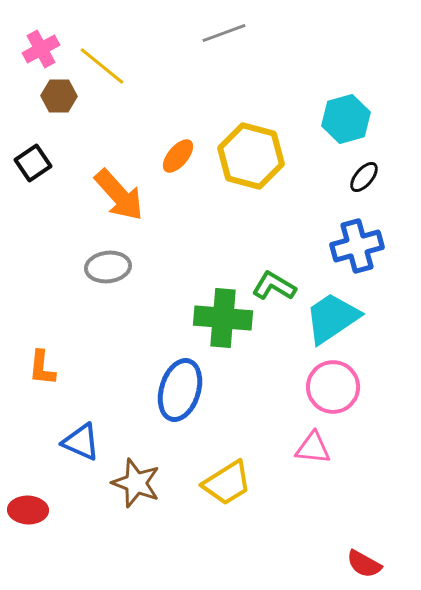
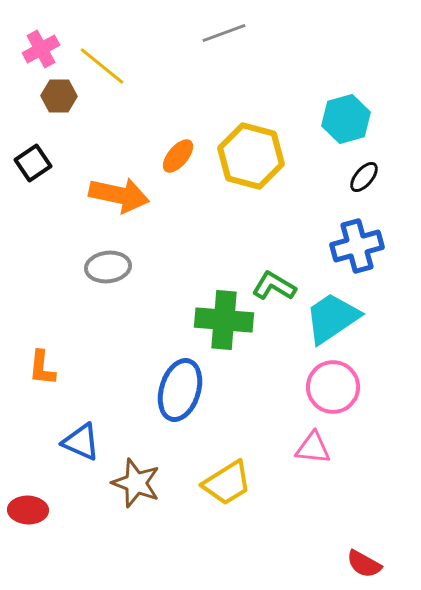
orange arrow: rotated 36 degrees counterclockwise
green cross: moved 1 px right, 2 px down
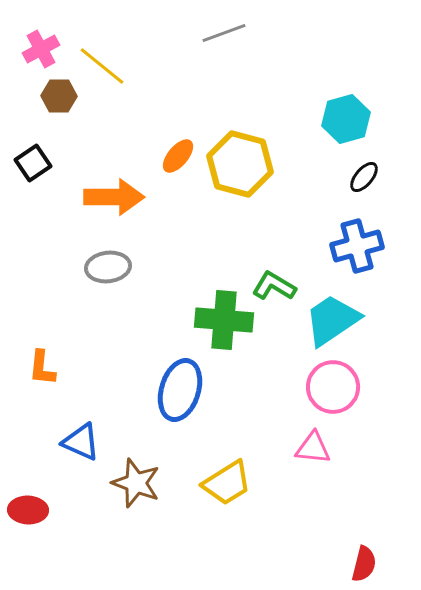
yellow hexagon: moved 11 px left, 8 px down
orange arrow: moved 5 px left, 2 px down; rotated 12 degrees counterclockwise
cyan trapezoid: moved 2 px down
red semicircle: rotated 105 degrees counterclockwise
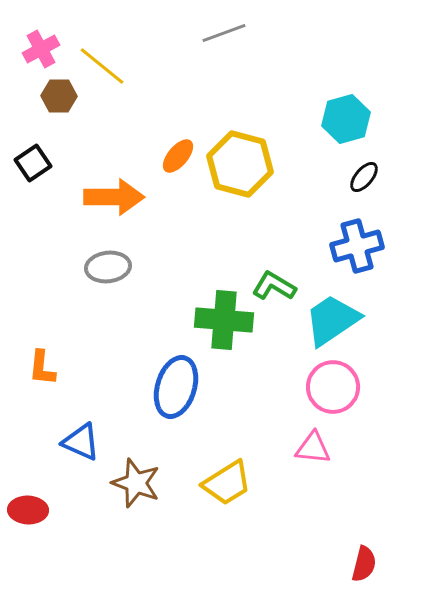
blue ellipse: moved 4 px left, 3 px up
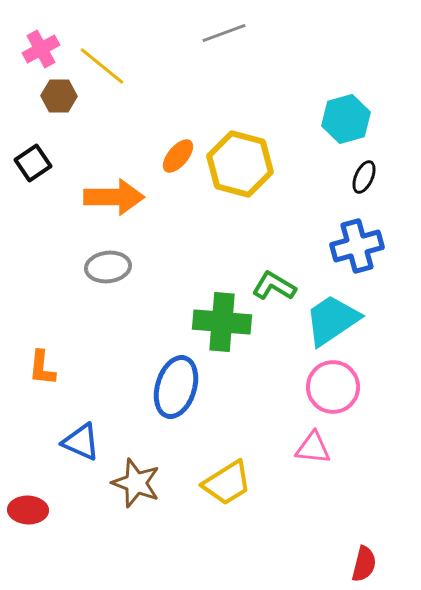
black ellipse: rotated 16 degrees counterclockwise
green cross: moved 2 px left, 2 px down
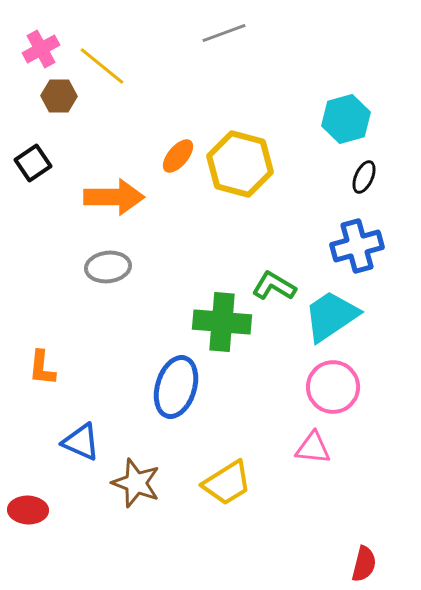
cyan trapezoid: moved 1 px left, 4 px up
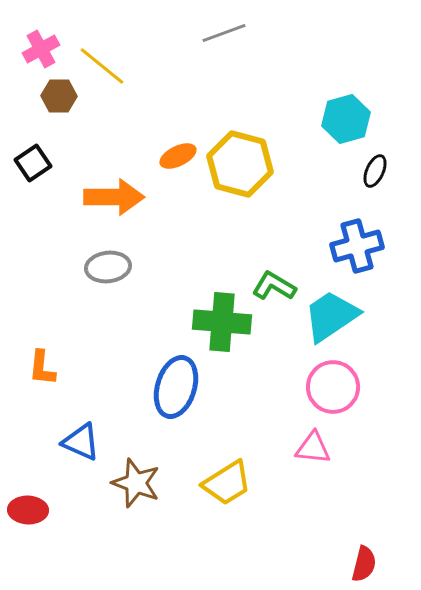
orange ellipse: rotated 24 degrees clockwise
black ellipse: moved 11 px right, 6 px up
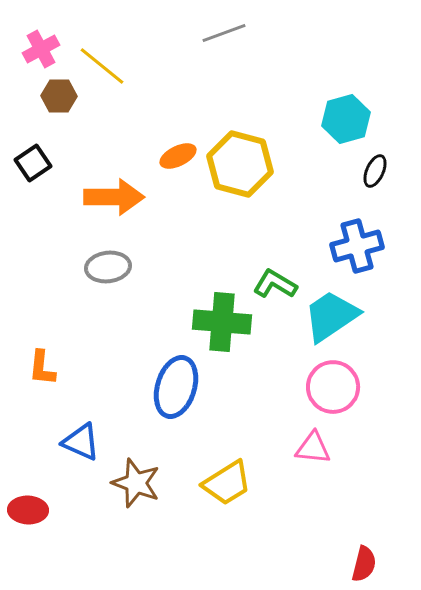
green L-shape: moved 1 px right, 2 px up
